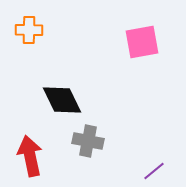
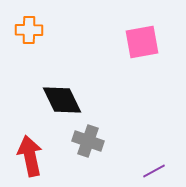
gray cross: rotated 8 degrees clockwise
purple line: rotated 10 degrees clockwise
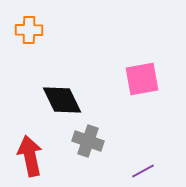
pink square: moved 37 px down
purple line: moved 11 px left
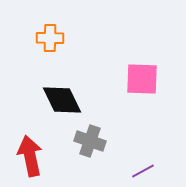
orange cross: moved 21 px right, 8 px down
pink square: rotated 12 degrees clockwise
gray cross: moved 2 px right
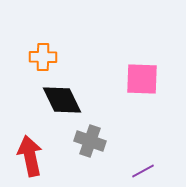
orange cross: moved 7 px left, 19 px down
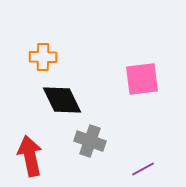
pink square: rotated 9 degrees counterclockwise
purple line: moved 2 px up
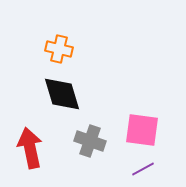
orange cross: moved 16 px right, 8 px up; rotated 12 degrees clockwise
pink square: moved 51 px down; rotated 15 degrees clockwise
black diamond: moved 6 px up; rotated 9 degrees clockwise
red arrow: moved 8 px up
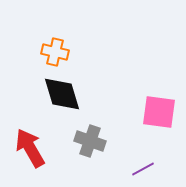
orange cross: moved 4 px left, 3 px down
pink square: moved 17 px right, 18 px up
red arrow: rotated 18 degrees counterclockwise
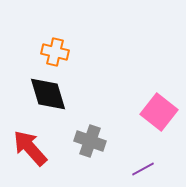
black diamond: moved 14 px left
pink square: rotated 30 degrees clockwise
red arrow: rotated 12 degrees counterclockwise
